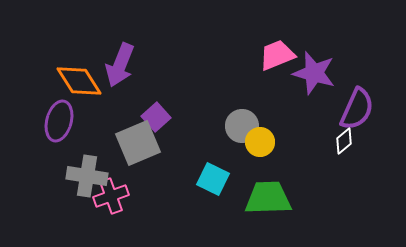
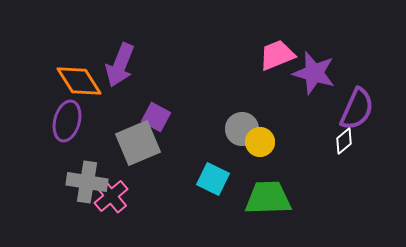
purple square: rotated 20 degrees counterclockwise
purple ellipse: moved 8 px right
gray circle: moved 3 px down
gray cross: moved 6 px down
pink cross: rotated 20 degrees counterclockwise
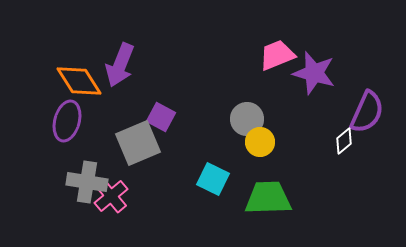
purple semicircle: moved 10 px right, 3 px down
purple square: moved 5 px right
gray circle: moved 5 px right, 10 px up
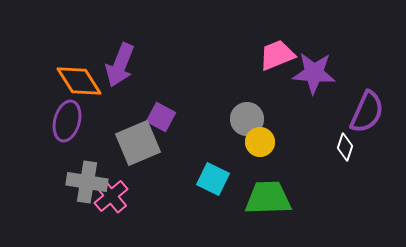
purple star: rotated 12 degrees counterclockwise
white diamond: moved 1 px right, 6 px down; rotated 32 degrees counterclockwise
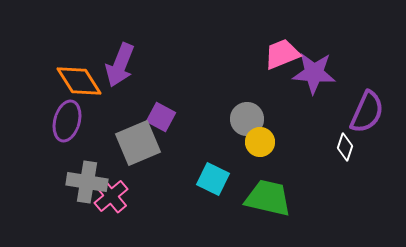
pink trapezoid: moved 5 px right, 1 px up
green trapezoid: rotated 15 degrees clockwise
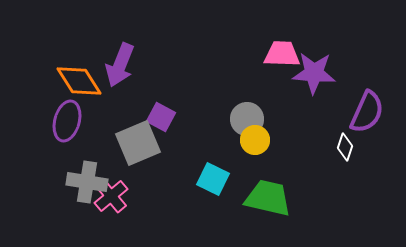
pink trapezoid: rotated 24 degrees clockwise
yellow circle: moved 5 px left, 2 px up
